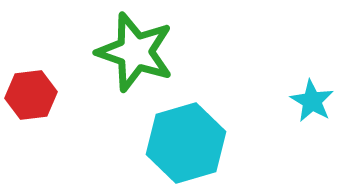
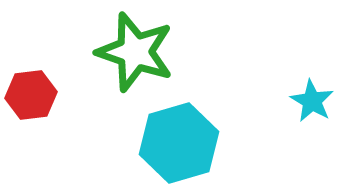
cyan hexagon: moved 7 px left
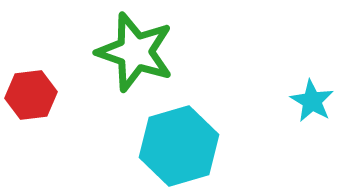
cyan hexagon: moved 3 px down
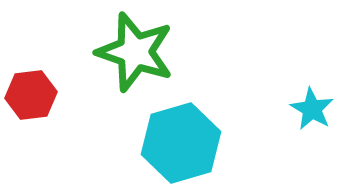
cyan star: moved 8 px down
cyan hexagon: moved 2 px right, 3 px up
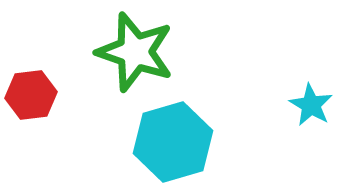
cyan star: moved 1 px left, 4 px up
cyan hexagon: moved 8 px left, 1 px up
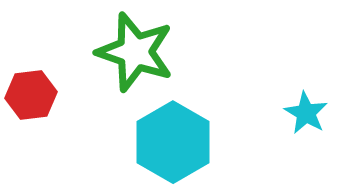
cyan star: moved 5 px left, 8 px down
cyan hexagon: rotated 14 degrees counterclockwise
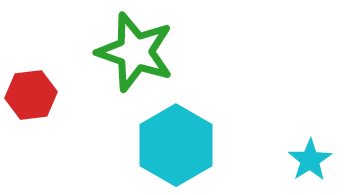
cyan star: moved 4 px right, 47 px down; rotated 9 degrees clockwise
cyan hexagon: moved 3 px right, 3 px down
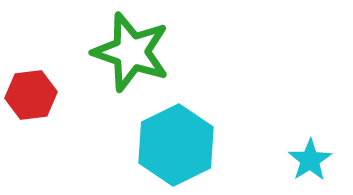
green star: moved 4 px left
cyan hexagon: rotated 4 degrees clockwise
